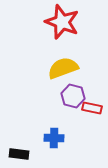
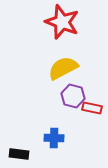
yellow semicircle: rotated 8 degrees counterclockwise
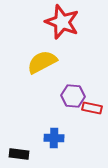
yellow semicircle: moved 21 px left, 6 px up
purple hexagon: rotated 10 degrees counterclockwise
